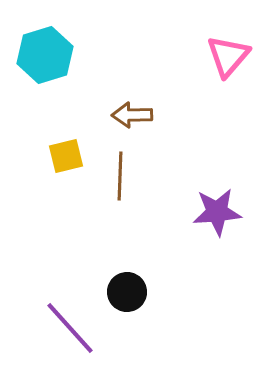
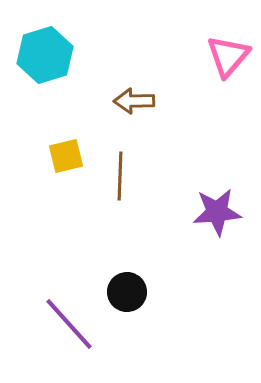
brown arrow: moved 2 px right, 14 px up
purple line: moved 1 px left, 4 px up
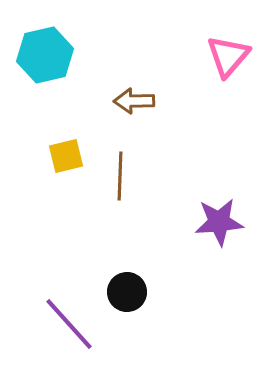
cyan hexagon: rotated 4 degrees clockwise
purple star: moved 2 px right, 10 px down
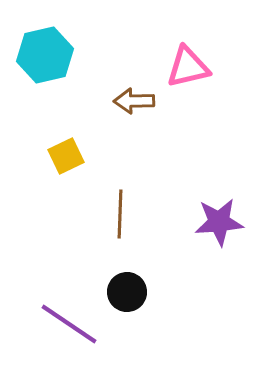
pink triangle: moved 40 px left, 11 px down; rotated 36 degrees clockwise
yellow square: rotated 12 degrees counterclockwise
brown line: moved 38 px down
purple line: rotated 14 degrees counterclockwise
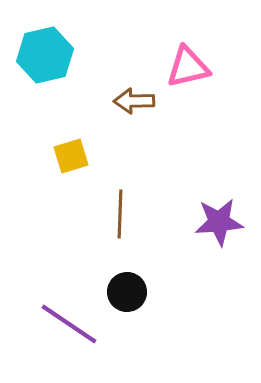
yellow square: moved 5 px right; rotated 9 degrees clockwise
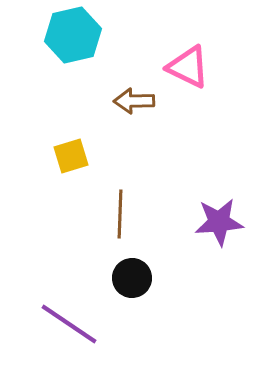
cyan hexagon: moved 28 px right, 20 px up
pink triangle: rotated 39 degrees clockwise
black circle: moved 5 px right, 14 px up
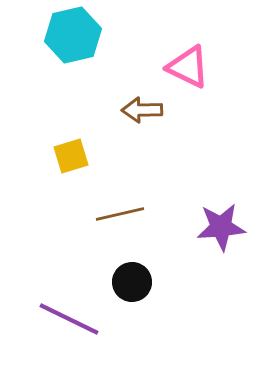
brown arrow: moved 8 px right, 9 px down
brown line: rotated 75 degrees clockwise
purple star: moved 2 px right, 5 px down
black circle: moved 4 px down
purple line: moved 5 px up; rotated 8 degrees counterclockwise
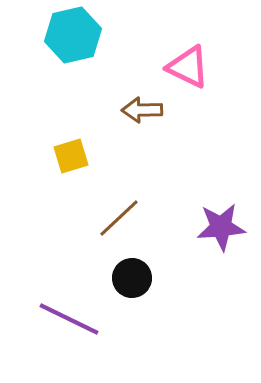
brown line: moved 1 px left, 4 px down; rotated 30 degrees counterclockwise
black circle: moved 4 px up
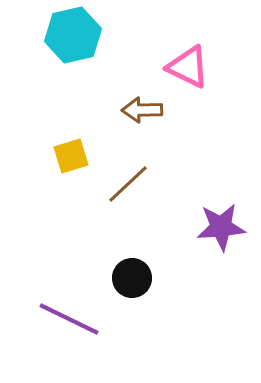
brown line: moved 9 px right, 34 px up
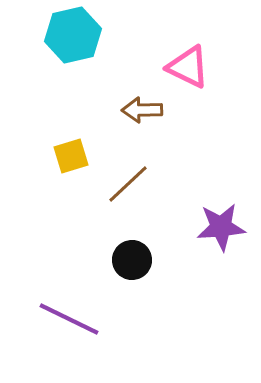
black circle: moved 18 px up
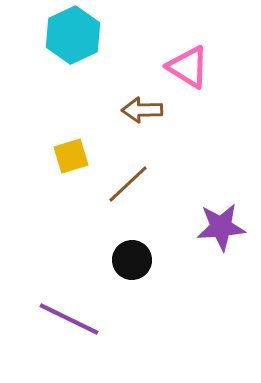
cyan hexagon: rotated 12 degrees counterclockwise
pink triangle: rotated 6 degrees clockwise
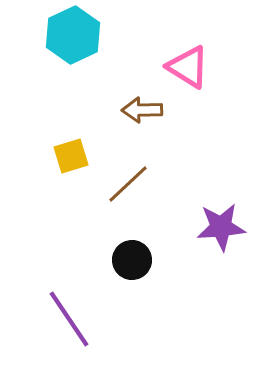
purple line: rotated 30 degrees clockwise
